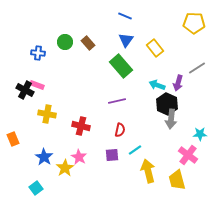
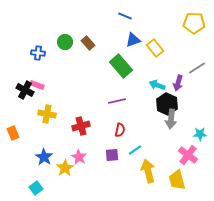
blue triangle: moved 7 px right; rotated 35 degrees clockwise
red cross: rotated 30 degrees counterclockwise
orange rectangle: moved 6 px up
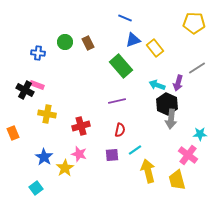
blue line: moved 2 px down
brown rectangle: rotated 16 degrees clockwise
pink star: moved 3 px up; rotated 14 degrees counterclockwise
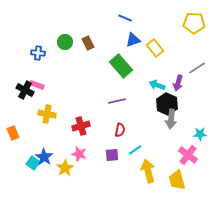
cyan square: moved 3 px left, 25 px up; rotated 16 degrees counterclockwise
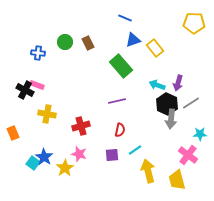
gray line: moved 6 px left, 35 px down
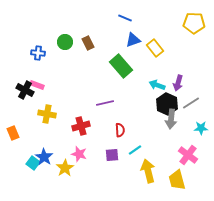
purple line: moved 12 px left, 2 px down
red semicircle: rotated 16 degrees counterclockwise
cyan star: moved 1 px right, 6 px up
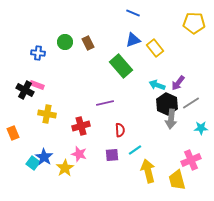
blue line: moved 8 px right, 5 px up
purple arrow: rotated 21 degrees clockwise
pink cross: moved 3 px right, 5 px down; rotated 30 degrees clockwise
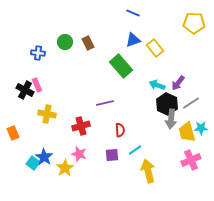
pink rectangle: rotated 48 degrees clockwise
yellow trapezoid: moved 10 px right, 48 px up
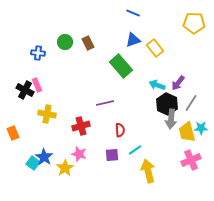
gray line: rotated 24 degrees counterclockwise
